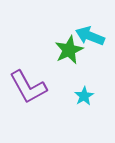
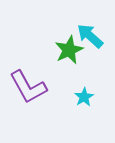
cyan arrow: rotated 20 degrees clockwise
cyan star: moved 1 px down
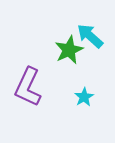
purple L-shape: rotated 54 degrees clockwise
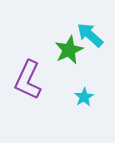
cyan arrow: moved 1 px up
purple L-shape: moved 7 px up
